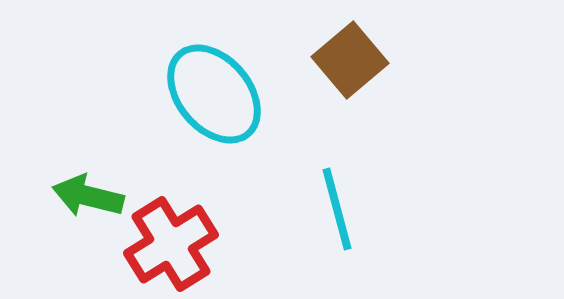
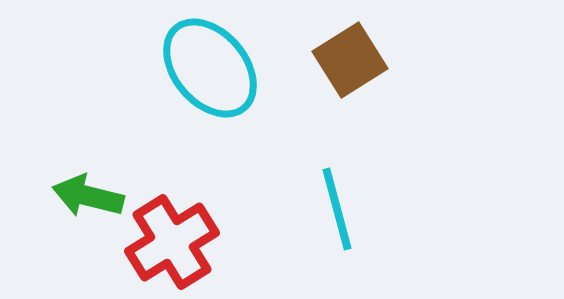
brown square: rotated 8 degrees clockwise
cyan ellipse: moved 4 px left, 26 px up
red cross: moved 1 px right, 2 px up
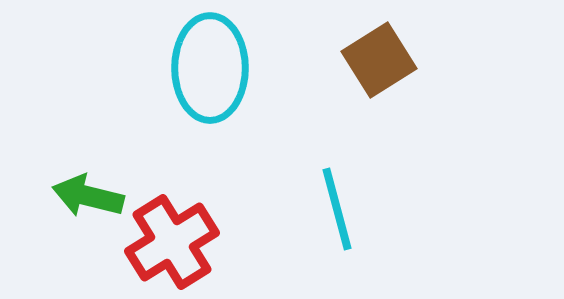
brown square: moved 29 px right
cyan ellipse: rotated 40 degrees clockwise
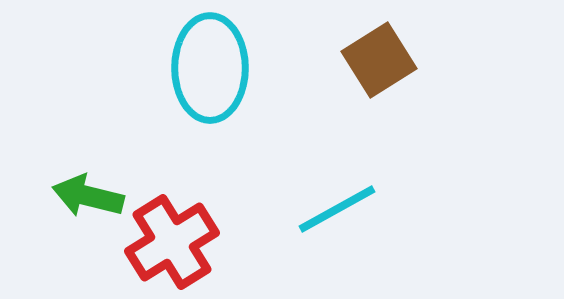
cyan line: rotated 76 degrees clockwise
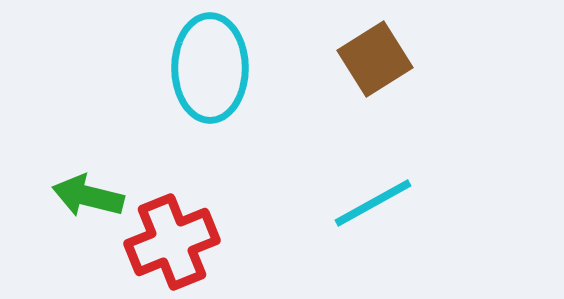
brown square: moved 4 px left, 1 px up
cyan line: moved 36 px right, 6 px up
red cross: rotated 10 degrees clockwise
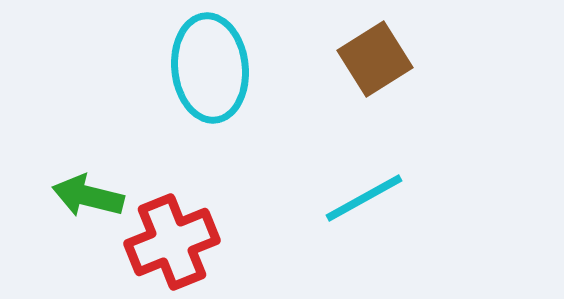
cyan ellipse: rotated 6 degrees counterclockwise
cyan line: moved 9 px left, 5 px up
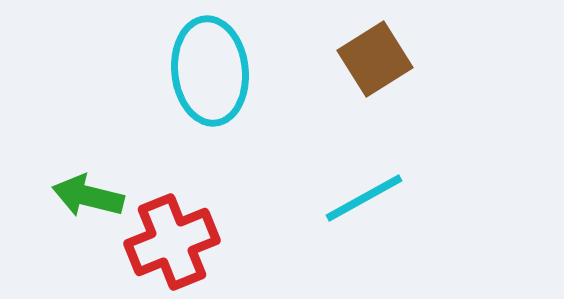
cyan ellipse: moved 3 px down
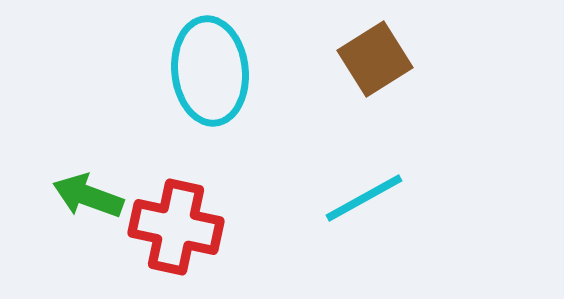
green arrow: rotated 6 degrees clockwise
red cross: moved 4 px right, 15 px up; rotated 34 degrees clockwise
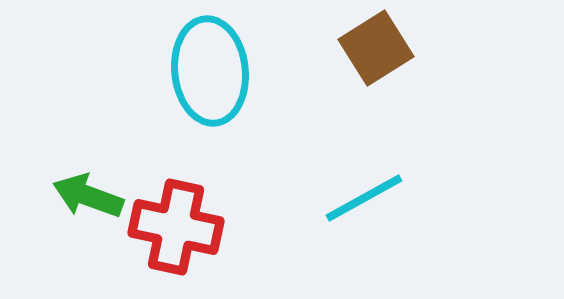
brown square: moved 1 px right, 11 px up
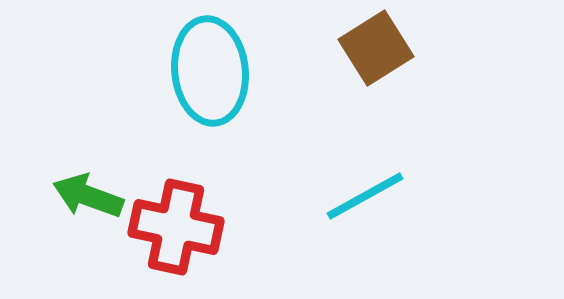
cyan line: moved 1 px right, 2 px up
